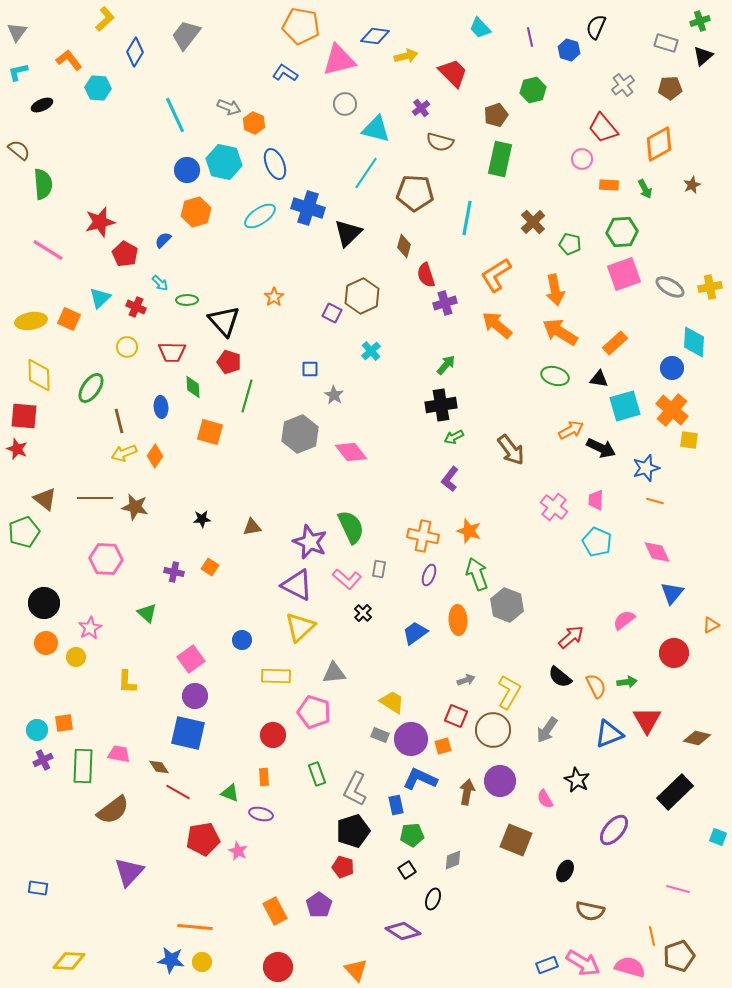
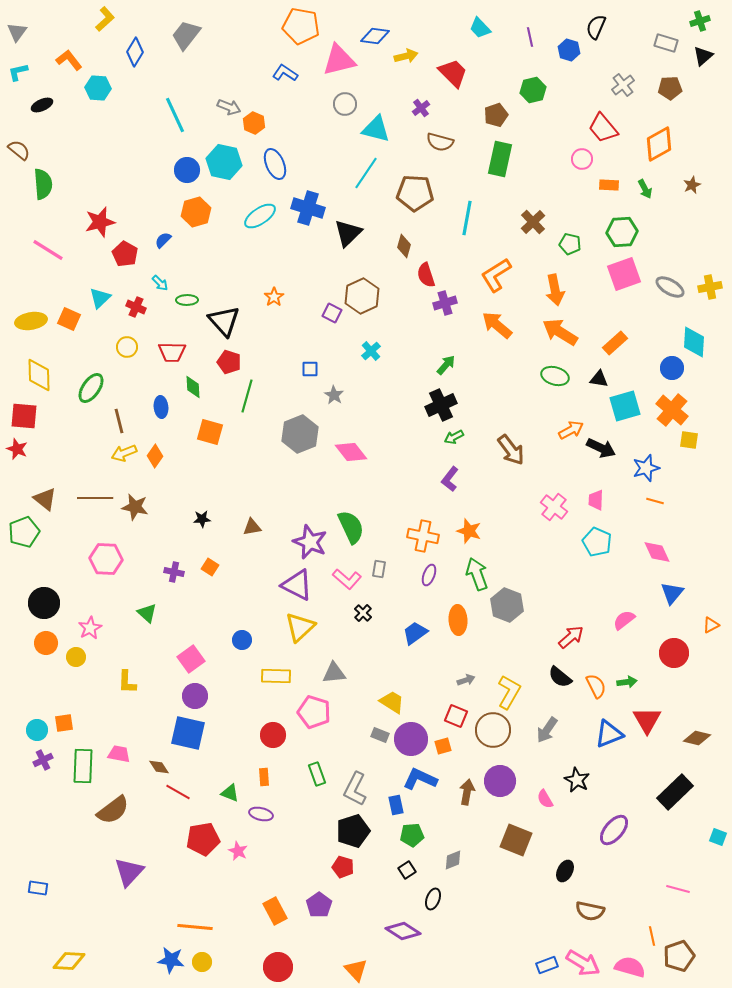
black cross at (441, 405): rotated 16 degrees counterclockwise
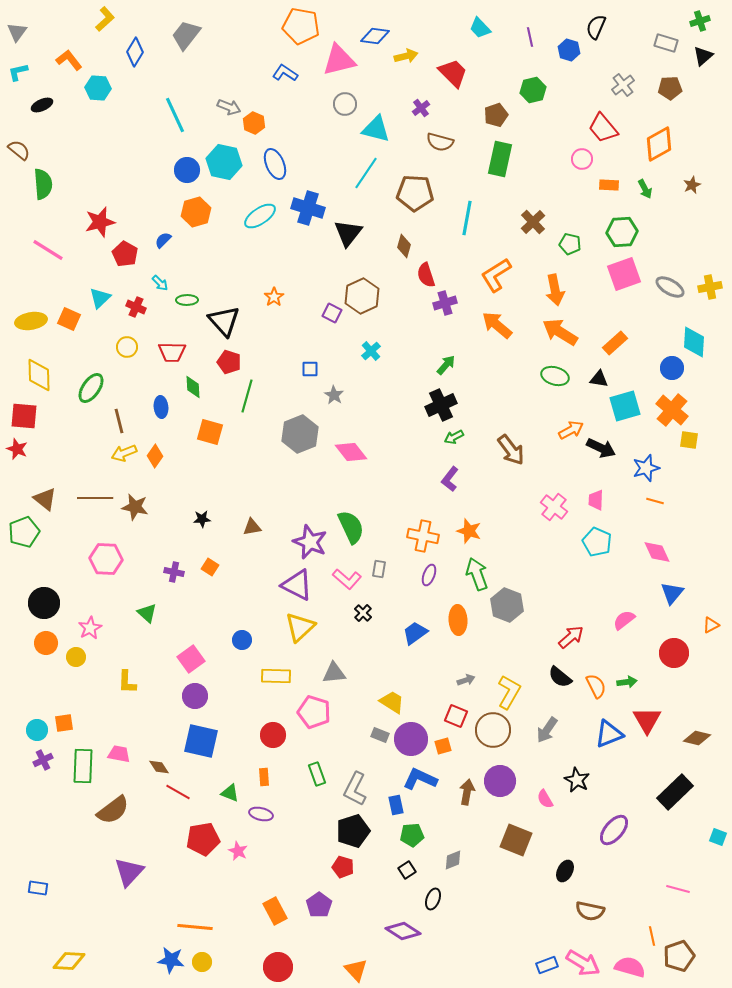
black triangle at (348, 233): rotated 8 degrees counterclockwise
blue square at (188, 733): moved 13 px right, 8 px down
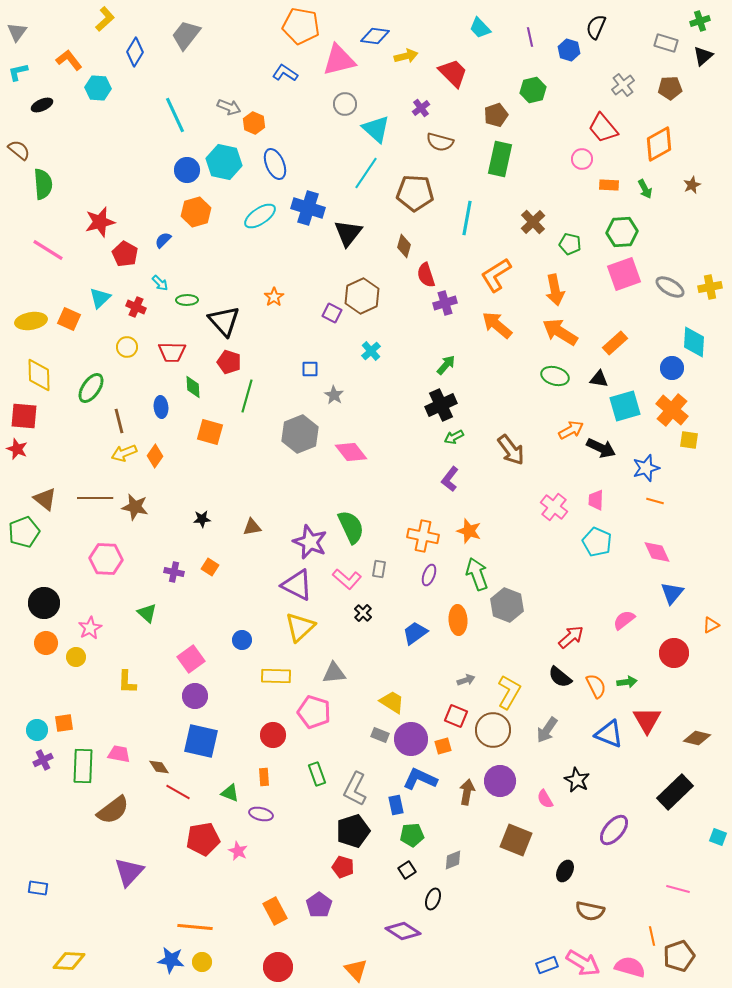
cyan triangle at (376, 129): rotated 28 degrees clockwise
blue triangle at (609, 734): rotated 44 degrees clockwise
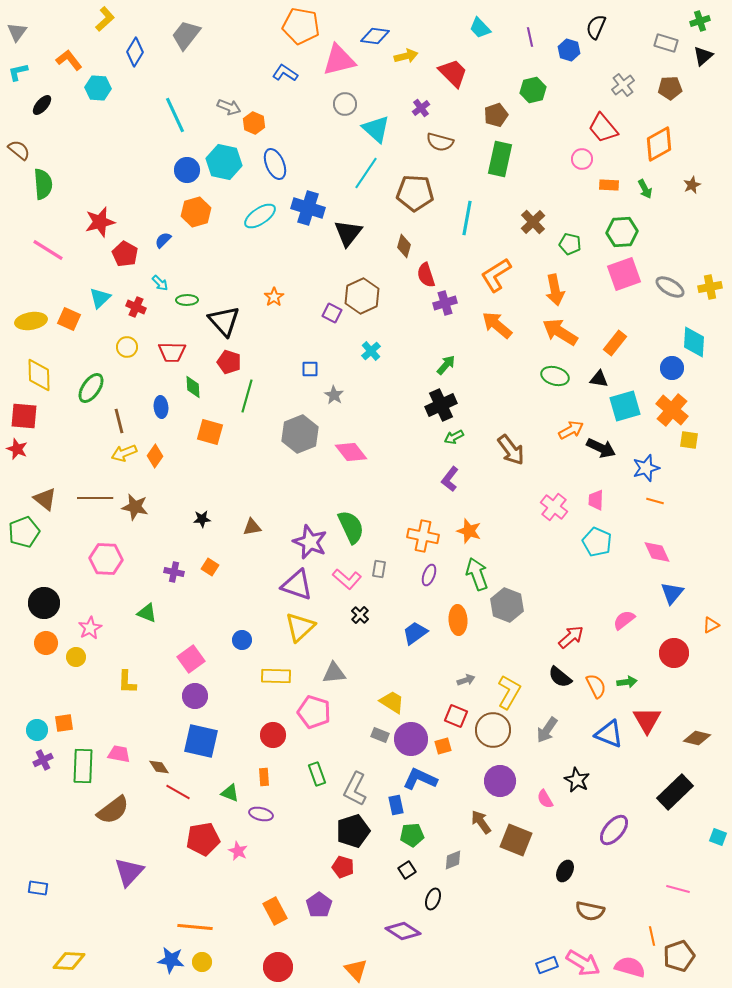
black ellipse at (42, 105): rotated 25 degrees counterclockwise
orange rectangle at (615, 343): rotated 10 degrees counterclockwise
purple triangle at (297, 585): rotated 8 degrees counterclockwise
green triangle at (147, 613): rotated 20 degrees counterclockwise
black cross at (363, 613): moved 3 px left, 2 px down
brown arrow at (467, 792): moved 14 px right, 30 px down; rotated 45 degrees counterclockwise
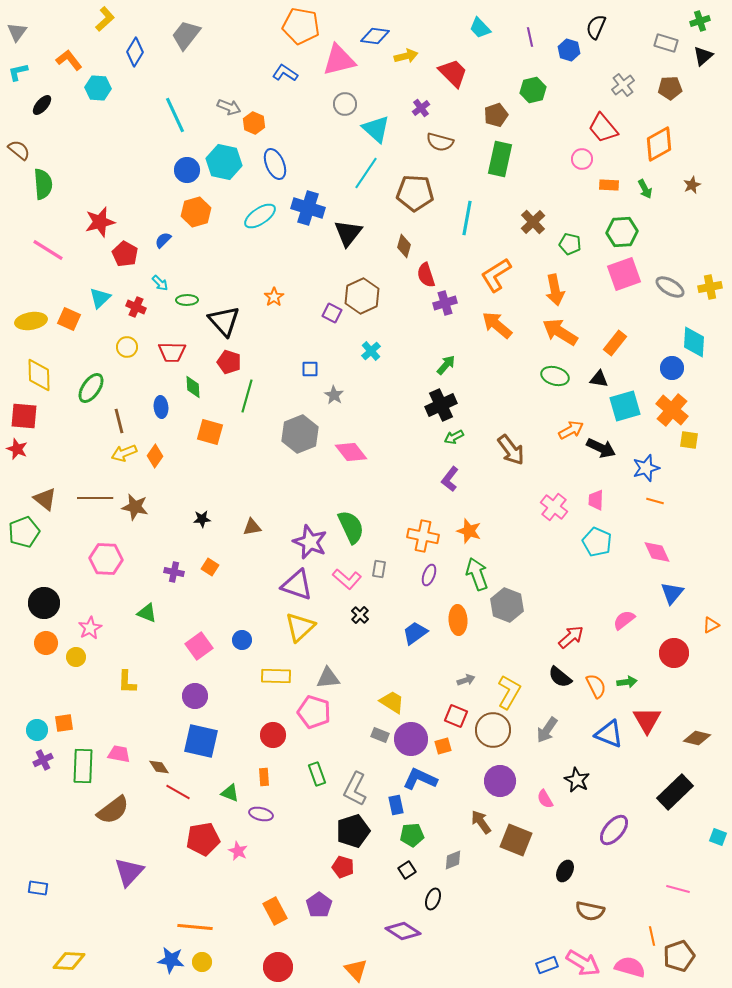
pink square at (191, 659): moved 8 px right, 13 px up
gray triangle at (334, 673): moved 6 px left, 5 px down
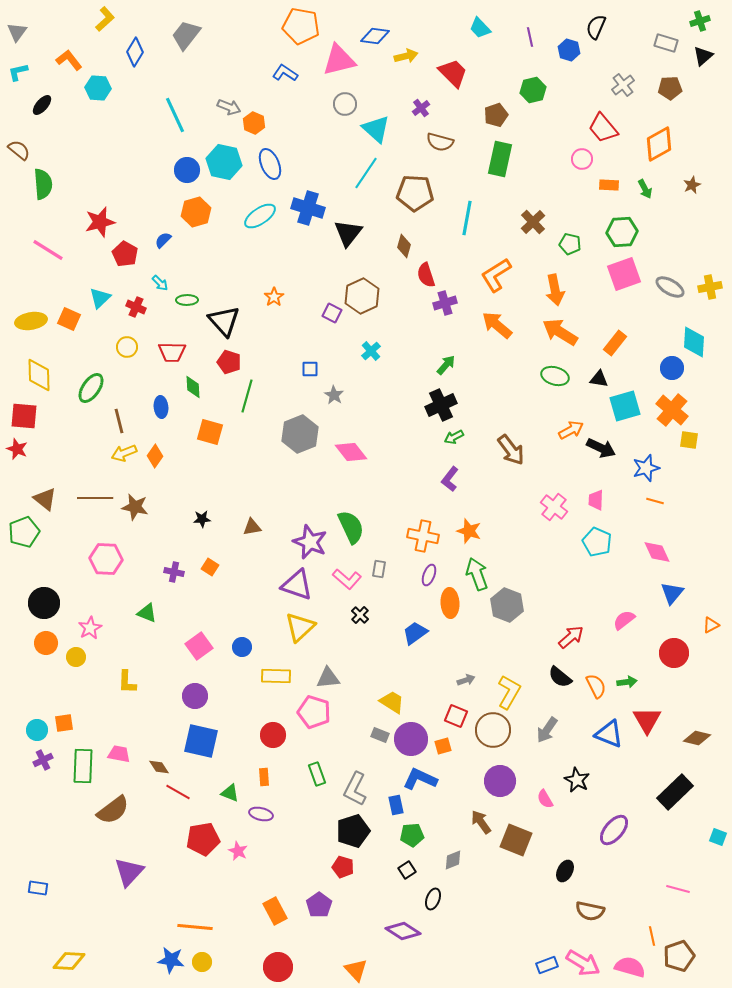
blue ellipse at (275, 164): moved 5 px left
orange ellipse at (458, 620): moved 8 px left, 17 px up
blue circle at (242, 640): moved 7 px down
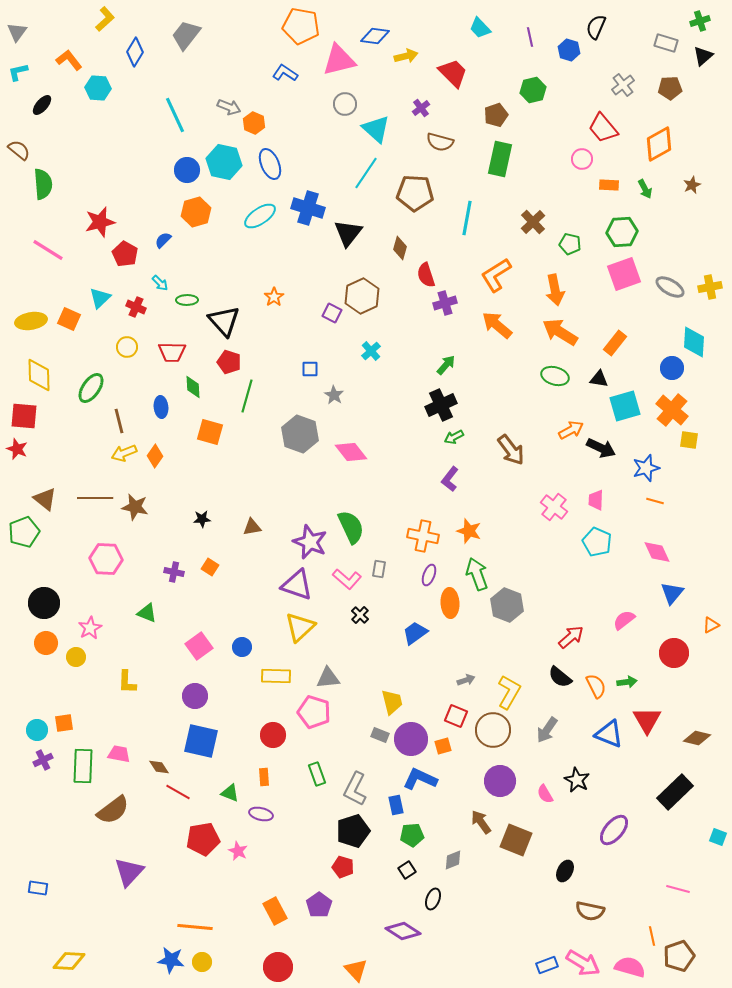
brown diamond at (404, 246): moved 4 px left, 2 px down
gray hexagon at (300, 434): rotated 18 degrees counterclockwise
yellow trapezoid at (392, 702): rotated 44 degrees clockwise
pink semicircle at (545, 799): moved 5 px up
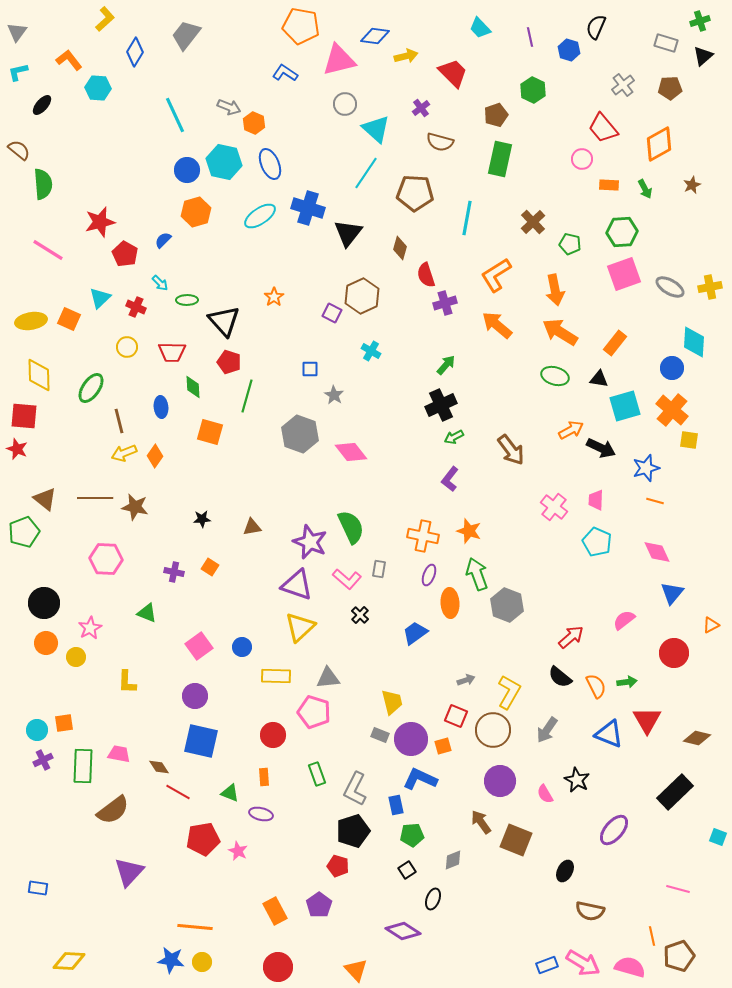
green hexagon at (533, 90): rotated 20 degrees counterclockwise
cyan cross at (371, 351): rotated 18 degrees counterclockwise
red pentagon at (343, 867): moved 5 px left, 1 px up
